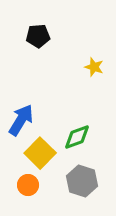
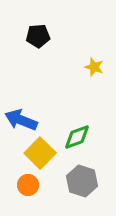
blue arrow: rotated 100 degrees counterclockwise
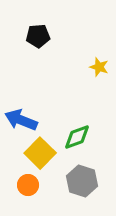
yellow star: moved 5 px right
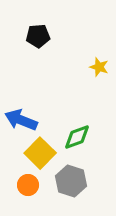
gray hexagon: moved 11 px left
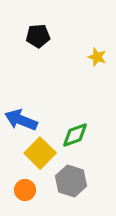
yellow star: moved 2 px left, 10 px up
green diamond: moved 2 px left, 2 px up
orange circle: moved 3 px left, 5 px down
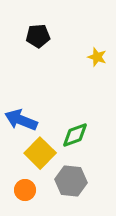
gray hexagon: rotated 12 degrees counterclockwise
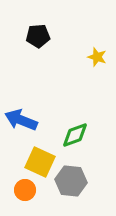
yellow square: moved 9 px down; rotated 20 degrees counterclockwise
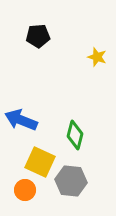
green diamond: rotated 56 degrees counterclockwise
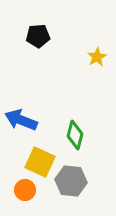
yellow star: rotated 24 degrees clockwise
